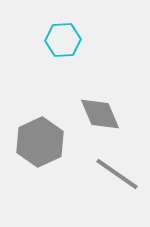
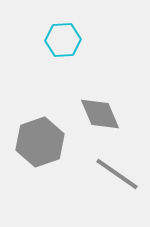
gray hexagon: rotated 6 degrees clockwise
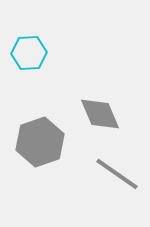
cyan hexagon: moved 34 px left, 13 px down
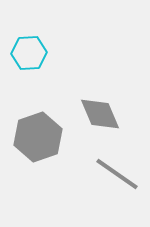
gray hexagon: moved 2 px left, 5 px up
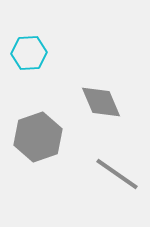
gray diamond: moved 1 px right, 12 px up
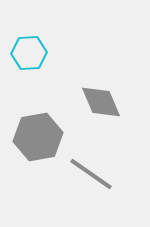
gray hexagon: rotated 9 degrees clockwise
gray line: moved 26 px left
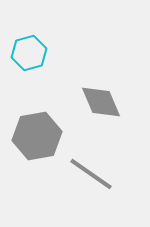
cyan hexagon: rotated 12 degrees counterclockwise
gray hexagon: moved 1 px left, 1 px up
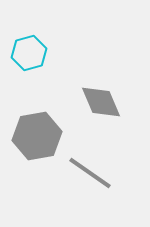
gray line: moved 1 px left, 1 px up
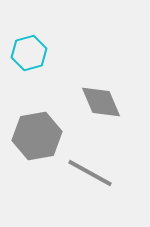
gray line: rotated 6 degrees counterclockwise
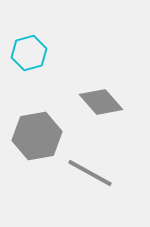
gray diamond: rotated 18 degrees counterclockwise
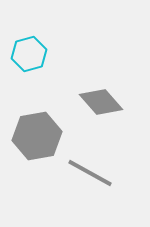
cyan hexagon: moved 1 px down
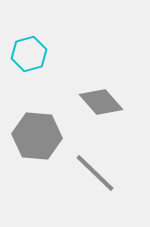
gray hexagon: rotated 15 degrees clockwise
gray line: moved 5 px right; rotated 15 degrees clockwise
